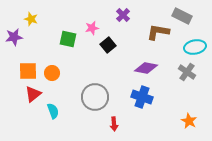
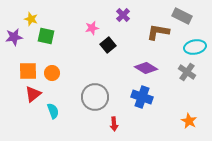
green square: moved 22 px left, 3 px up
purple diamond: rotated 20 degrees clockwise
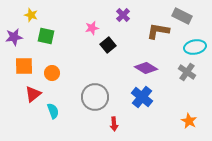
yellow star: moved 4 px up
brown L-shape: moved 1 px up
orange square: moved 4 px left, 5 px up
blue cross: rotated 20 degrees clockwise
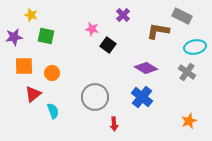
pink star: moved 1 px down; rotated 24 degrees clockwise
black square: rotated 14 degrees counterclockwise
orange star: rotated 21 degrees clockwise
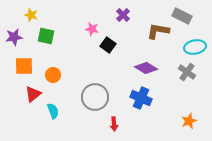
orange circle: moved 1 px right, 2 px down
blue cross: moved 1 px left, 1 px down; rotated 15 degrees counterclockwise
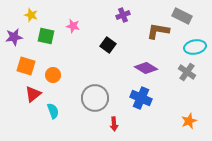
purple cross: rotated 24 degrees clockwise
pink star: moved 19 px left, 3 px up
orange square: moved 2 px right; rotated 18 degrees clockwise
gray circle: moved 1 px down
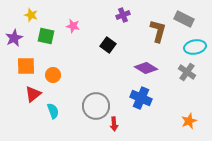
gray rectangle: moved 2 px right, 3 px down
brown L-shape: rotated 95 degrees clockwise
purple star: moved 1 px down; rotated 18 degrees counterclockwise
orange square: rotated 18 degrees counterclockwise
gray circle: moved 1 px right, 8 px down
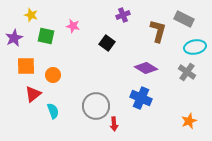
black square: moved 1 px left, 2 px up
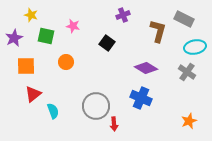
orange circle: moved 13 px right, 13 px up
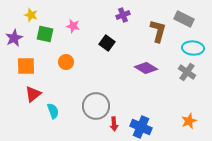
green square: moved 1 px left, 2 px up
cyan ellipse: moved 2 px left, 1 px down; rotated 15 degrees clockwise
blue cross: moved 29 px down
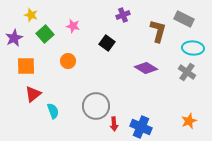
green square: rotated 36 degrees clockwise
orange circle: moved 2 px right, 1 px up
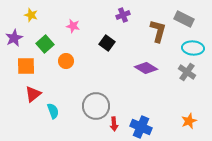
green square: moved 10 px down
orange circle: moved 2 px left
